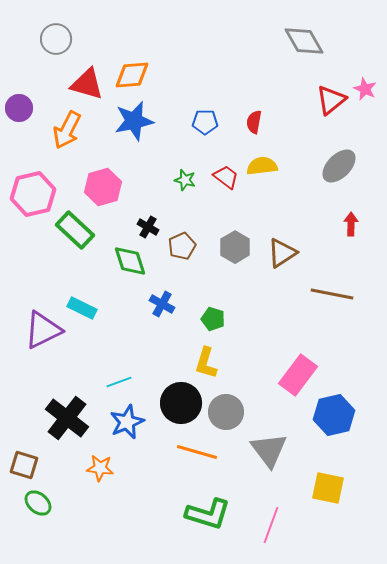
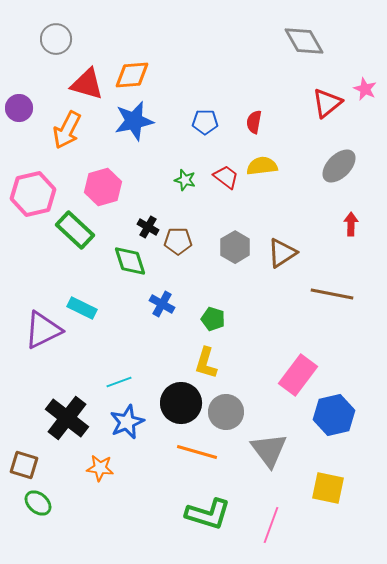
red triangle at (331, 100): moved 4 px left, 3 px down
brown pentagon at (182, 246): moved 4 px left, 5 px up; rotated 24 degrees clockwise
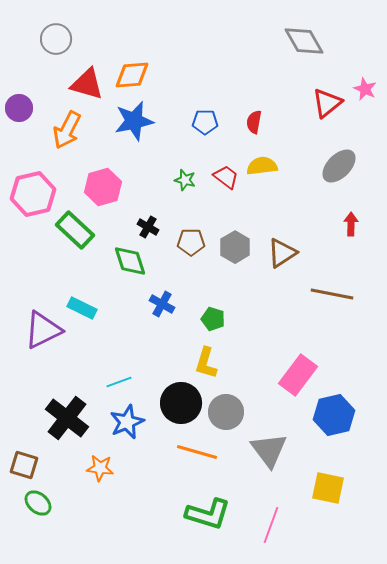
brown pentagon at (178, 241): moved 13 px right, 1 px down
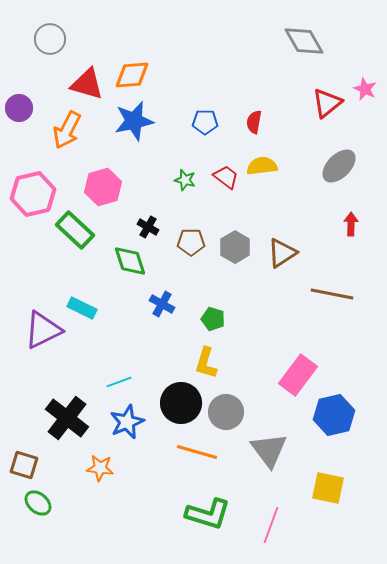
gray circle at (56, 39): moved 6 px left
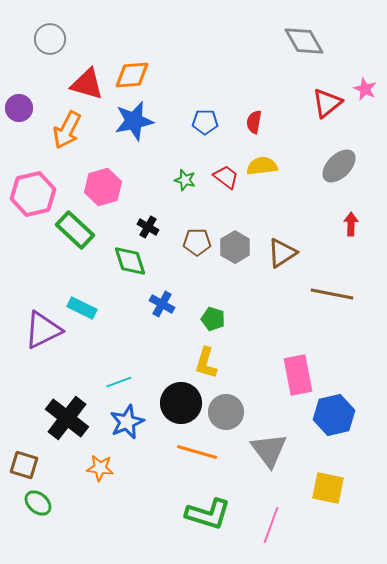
brown pentagon at (191, 242): moved 6 px right
pink rectangle at (298, 375): rotated 48 degrees counterclockwise
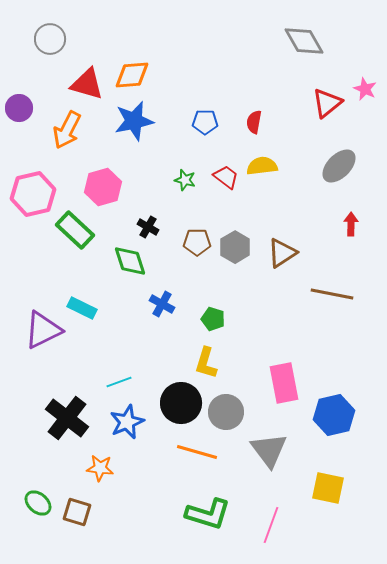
pink rectangle at (298, 375): moved 14 px left, 8 px down
brown square at (24, 465): moved 53 px right, 47 px down
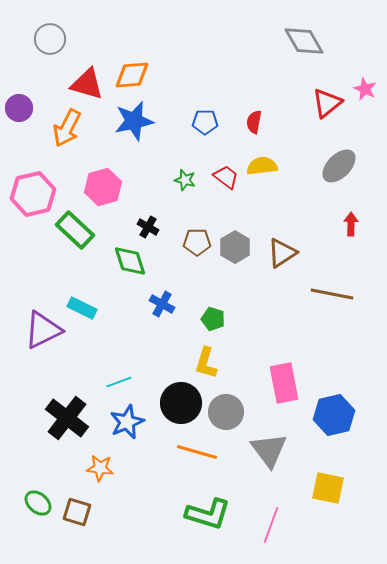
orange arrow at (67, 130): moved 2 px up
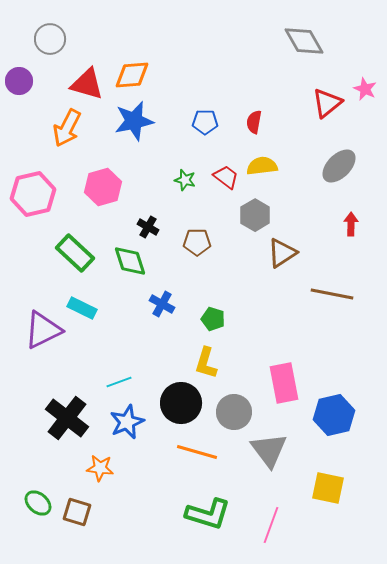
purple circle at (19, 108): moved 27 px up
green rectangle at (75, 230): moved 23 px down
gray hexagon at (235, 247): moved 20 px right, 32 px up
gray circle at (226, 412): moved 8 px right
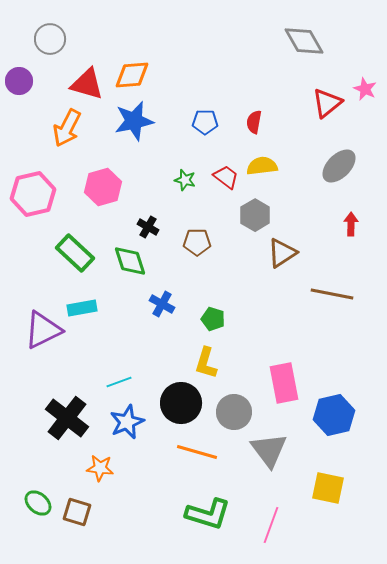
cyan rectangle at (82, 308): rotated 36 degrees counterclockwise
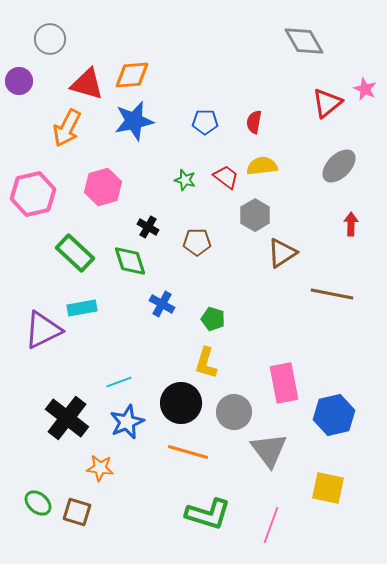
orange line at (197, 452): moved 9 px left
